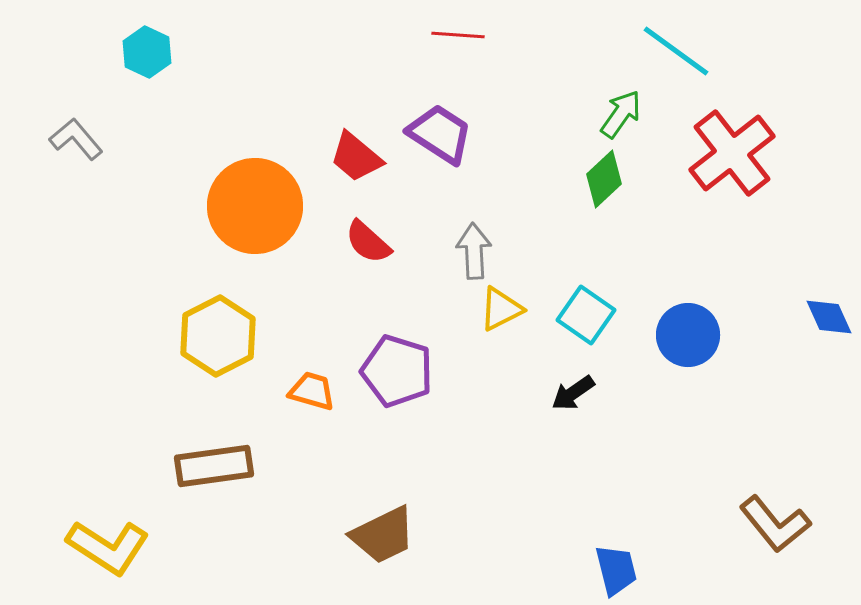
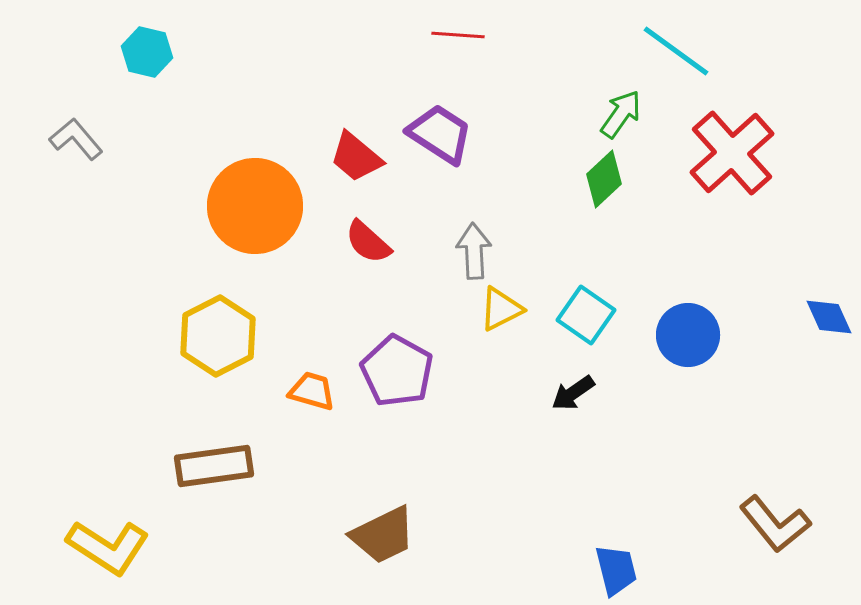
cyan hexagon: rotated 12 degrees counterclockwise
red cross: rotated 4 degrees counterclockwise
purple pentagon: rotated 12 degrees clockwise
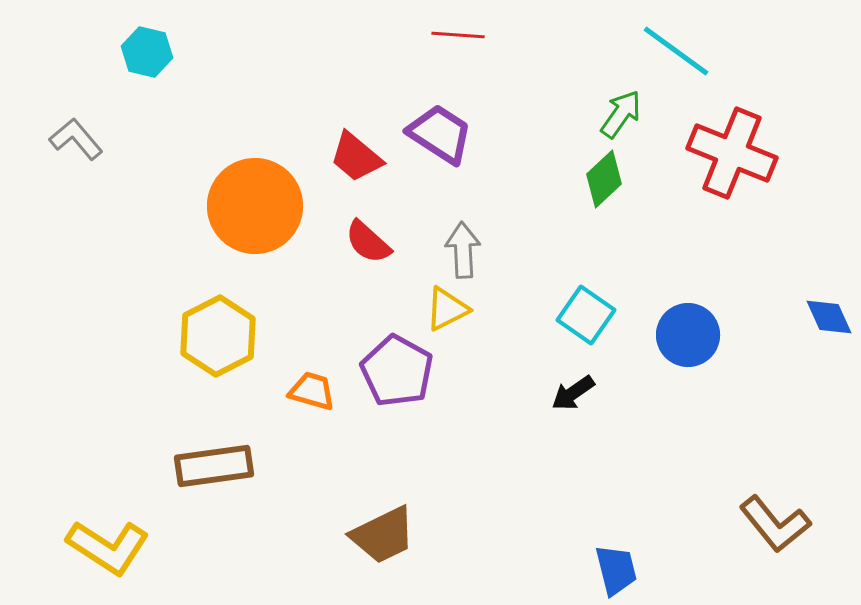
red cross: rotated 26 degrees counterclockwise
gray arrow: moved 11 px left, 1 px up
yellow triangle: moved 54 px left
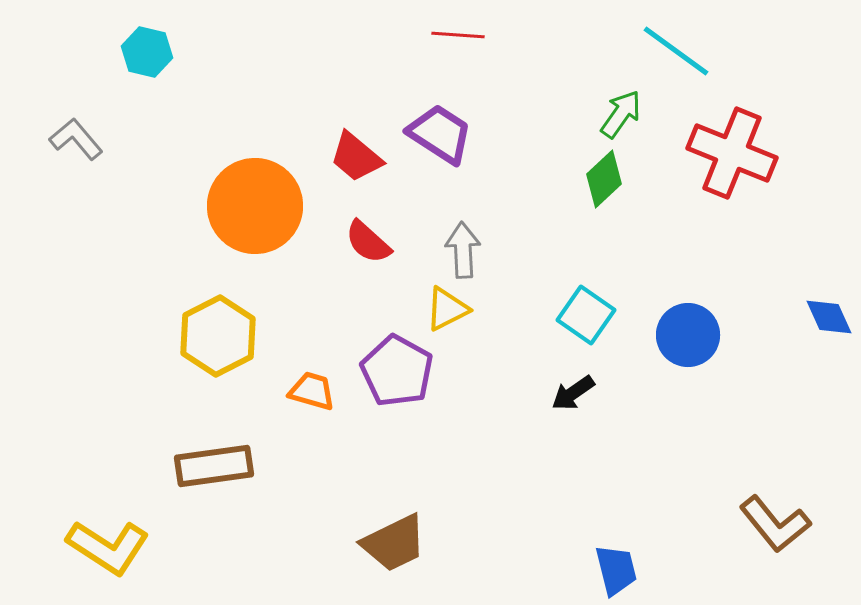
brown trapezoid: moved 11 px right, 8 px down
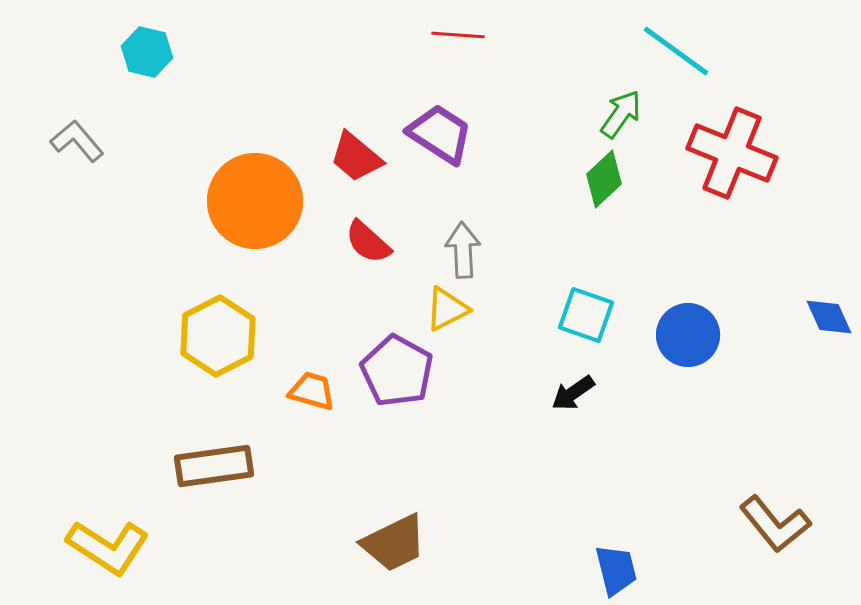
gray L-shape: moved 1 px right, 2 px down
orange circle: moved 5 px up
cyan square: rotated 16 degrees counterclockwise
